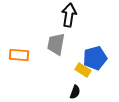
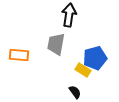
black semicircle: rotated 56 degrees counterclockwise
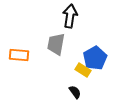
black arrow: moved 1 px right, 1 px down
blue pentagon: rotated 15 degrees counterclockwise
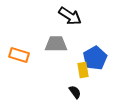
black arrow: rotated 115 degrees clockwise
gray trapezoid: rotated 80 degrees clockwise
orange rectangle: rotated 12 degrees clockwise
yellow rectangle: rotated 49 degrees clockwise
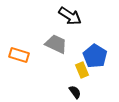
gray trapezoid: rotated 25 degrees clockwise
blue pentagon: moved 2 px up; rotated 10 degrees counterclockwise
yellow rectangle: moved 1 px left; rotated 14 degrees counterclockwise
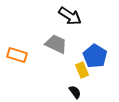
orange rectangle: moved 2 px left
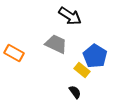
orange rectangle: moved 3 px left, 2 px up; rotated 12 degrees clockwise
yellow rectangle: rotated 28 degrees counterclockwise
